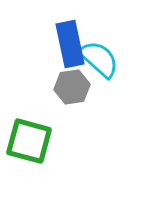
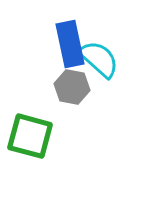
gray hexagon: rotated 20 degrees clockwise
green square: moved 1 px right, 5 px up
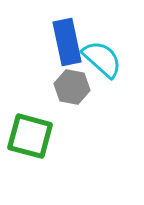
blue rectangle: moved 3 px left, 2 px up
cyan semicircle: moved 3 px right
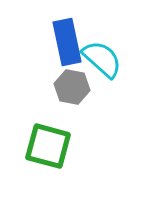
green square: moved 18 px right, 10 px down
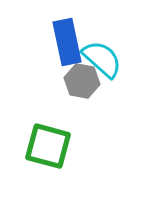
gray hexagon: moved 10 px right, 6 px up
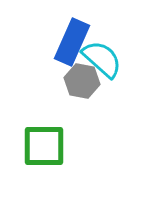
blue rectangle: moved 5 px right; rotated 36 degrees clockwise
green square: moved 4 px left; rotated 15 degrees counterclockwise
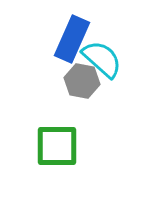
blue rectangle: moved 3 px up
green square: moved 13 px right
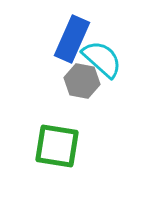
green square: rotated 9 degrees clockwise
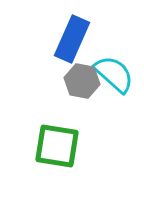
cyan semicircle: moved 12 px right, 15 px down
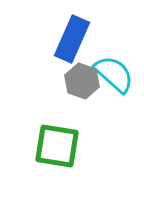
gray hexagon: rotated 8 degrees clockwise
